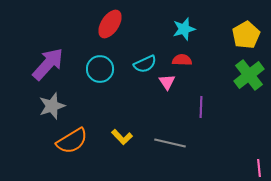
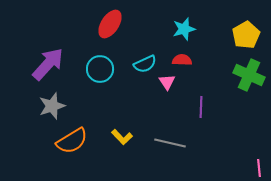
green cross: rotated 28 degrees counterclockwise
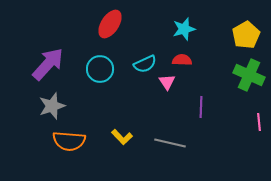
orange semicircle: moved 3 px left; rotated 36 degrees clockwise
pink line: moved 46 px up
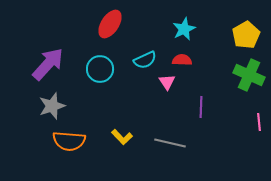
cyan star: rotated 10 degrees counterclockwise
cyan semicircle: moved 4 px up
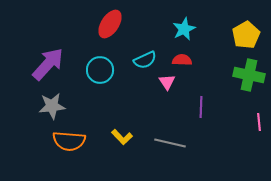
cyan circle: moved 1 px down
green cross: rotated 12 degrees counterclockwise
gray star: rotated 12 degrees clockwise
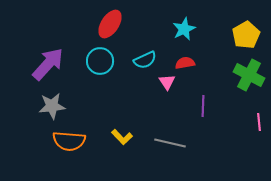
red semicircle: moved 3 px right, 3 px down; rotated 12 degrees counterclockwise
cyan circle: moved 9 px up
green cross: rotated 16 degrees clockwise
purple line: moved 2 px right, 1 px up
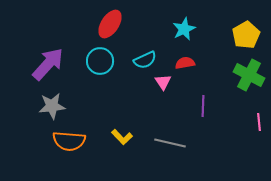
pink triangle: moved 4 px left
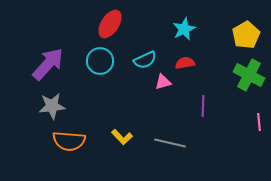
pink triangle: rotated 48 degrees clockwise
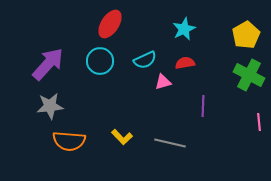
gray star: moved 2 px left
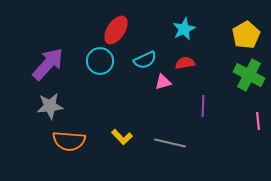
red ellipse: moved 6 px right, 6 px down
pink line: moved 1 px left, 1 px up
